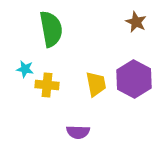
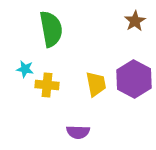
brown star: moved 1 px left, 1 px up; rotated 15 degrees clockwise
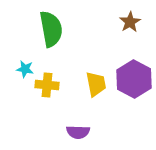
brown star: moved 5 px left, 1 px down
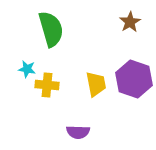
green semicircle: rotated 6 degrees counterclockwise
cyan star: moved 2 px right
purple hexagon: rotated 9 degrees counterclockwise
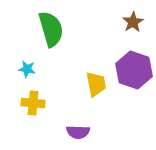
brown star: moved 3 px right
purple hexagon: moved 9 px up
yellow cross: moved 14 px left, 18 px down
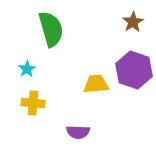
cyan star: rotated 30 degrees clockwise
yellow trapezoid: rotated 84 degrees counterclockwise
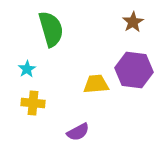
purple hexagon: rotated 12 degrees counterclockwise
purple semicircle: rotated 30 degrees counterclockwise
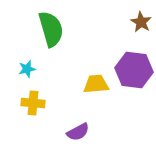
brown star: moved 8 px right; rotated 10 degrees counterclockwise
cyan star: rotated 18 degrees clockwise
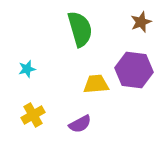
brown star: rotated 20 degrees clockwise
green semicircle: moved 29 px right
yellow cross: moved 12 px down; rotated 35 degrees counterclockwise
purple semicircle: moved 2 px right, 8 px up
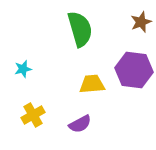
cyan star: moved 4 px left
yellow trapezoid: moved 4 px left
